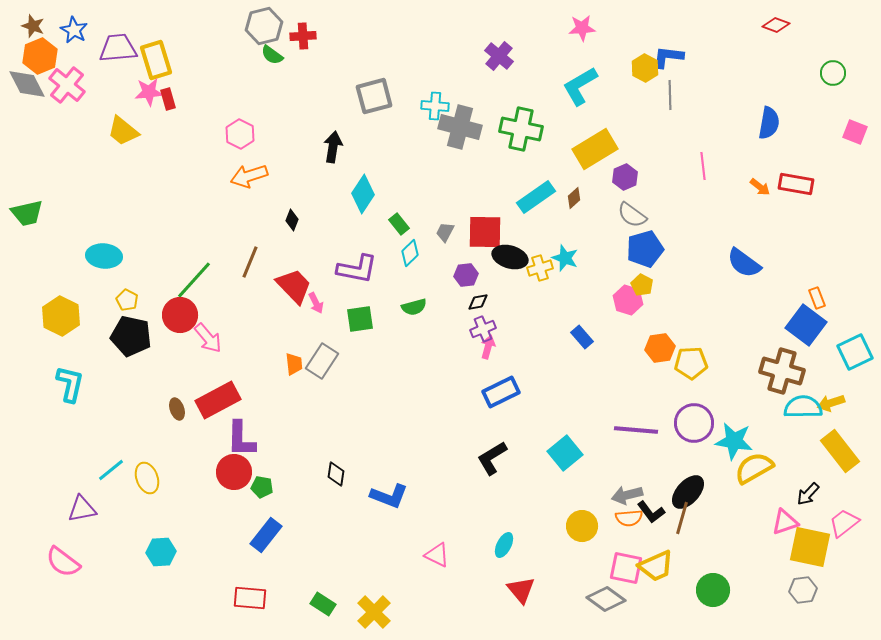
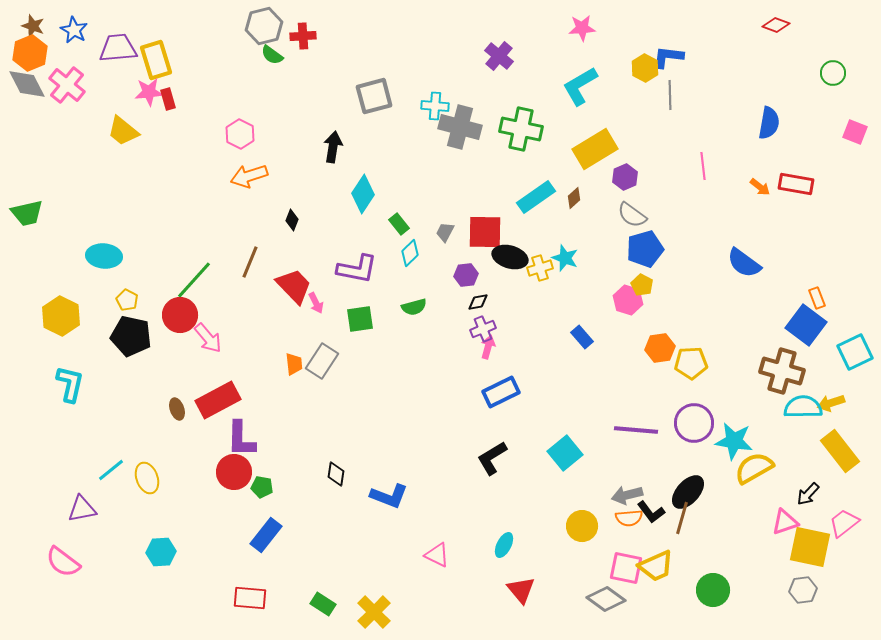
orange hexagon at (40, 56): moved 10 px left, 3 px up
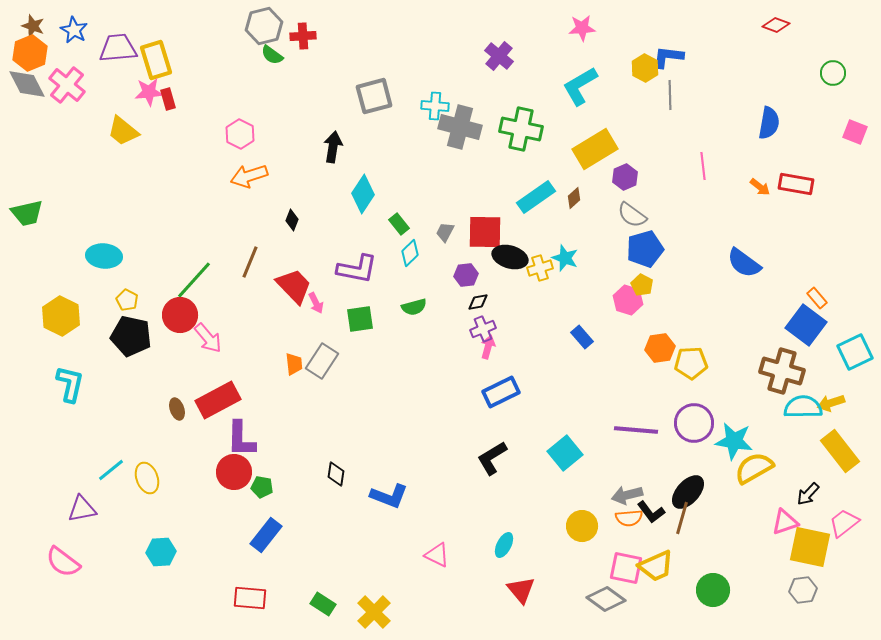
orange rectangle at (817, 298): rotated 20 degrees counterclockwise
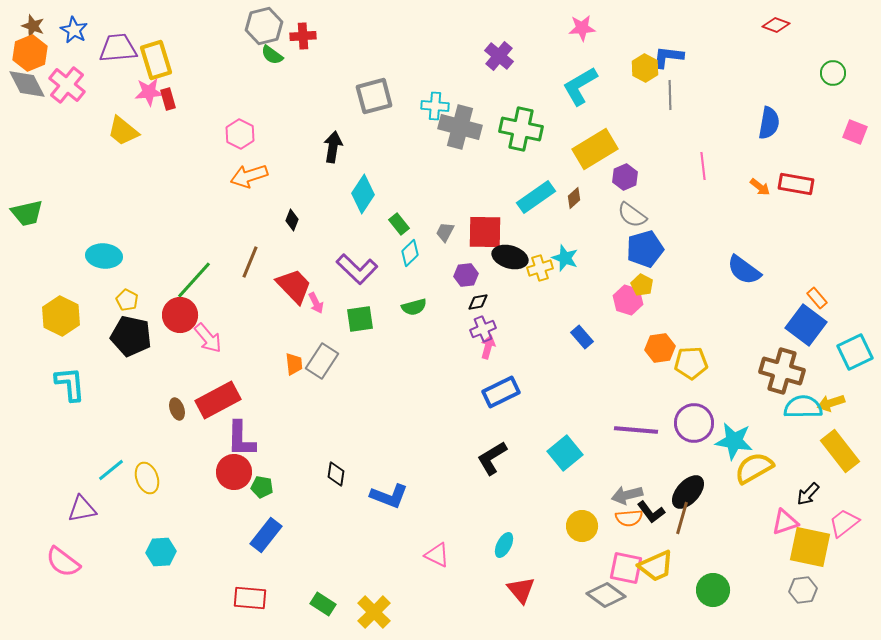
blue semicircle at (744, 263): moved 7 px down
purple L-shape at (357, 269): rotated 33 degrees clockwise
cyan L-shape at (70, 384): rotated 18 degrees counterclockwise
gray diamond at (606, 599): moved 4 px up
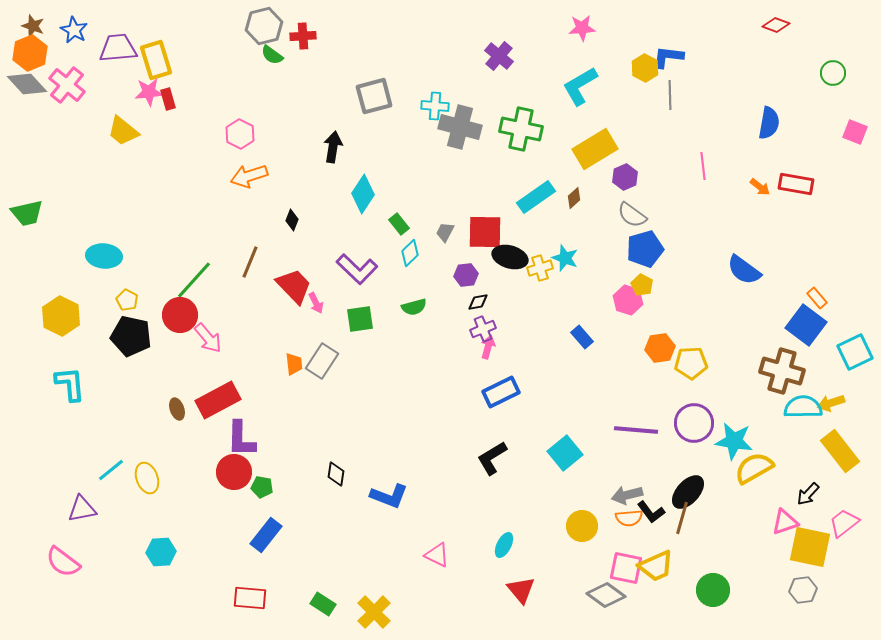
gray diamond at (27, 84): rotated 15 degrees counterclockwise
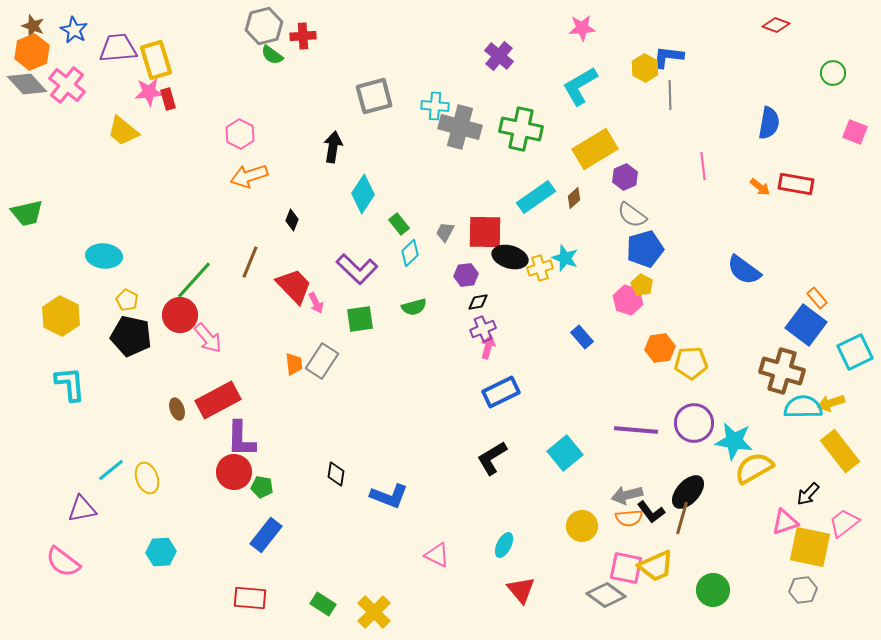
orange hexagon at (30, 53): moved 2 px right, 1 px up
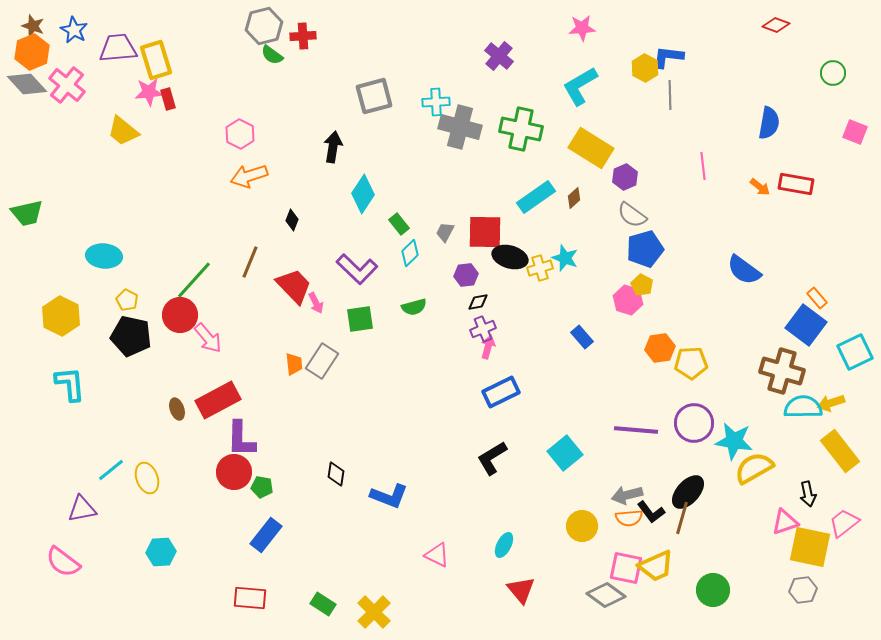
cyan cross at (435, 106): moved 1 px right, 4 px up; rotated 8 degrees counterclockwise
yellow rectangle at (595, 149): moved 4 px left, 1 px up; rotated 63 degrees clockwise
black arrow at (808, 494): rotated 55 degrees counterclockwise
